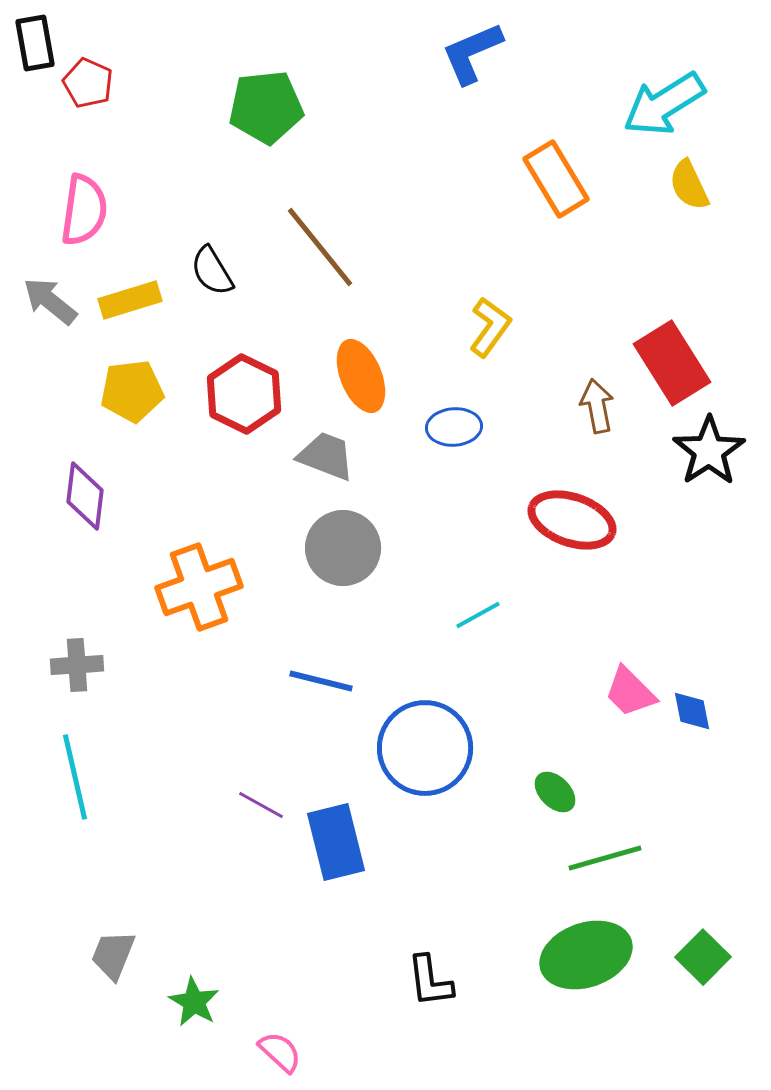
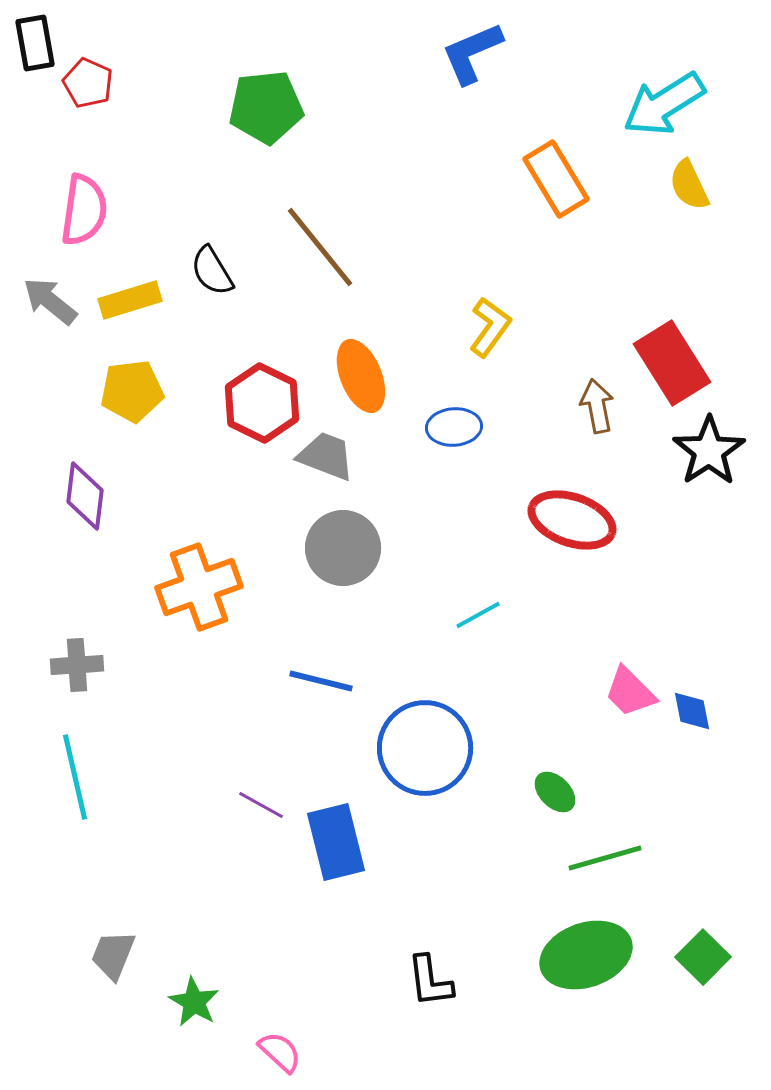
red hexagon at (244, 394): moved 18 px right, 9 px down
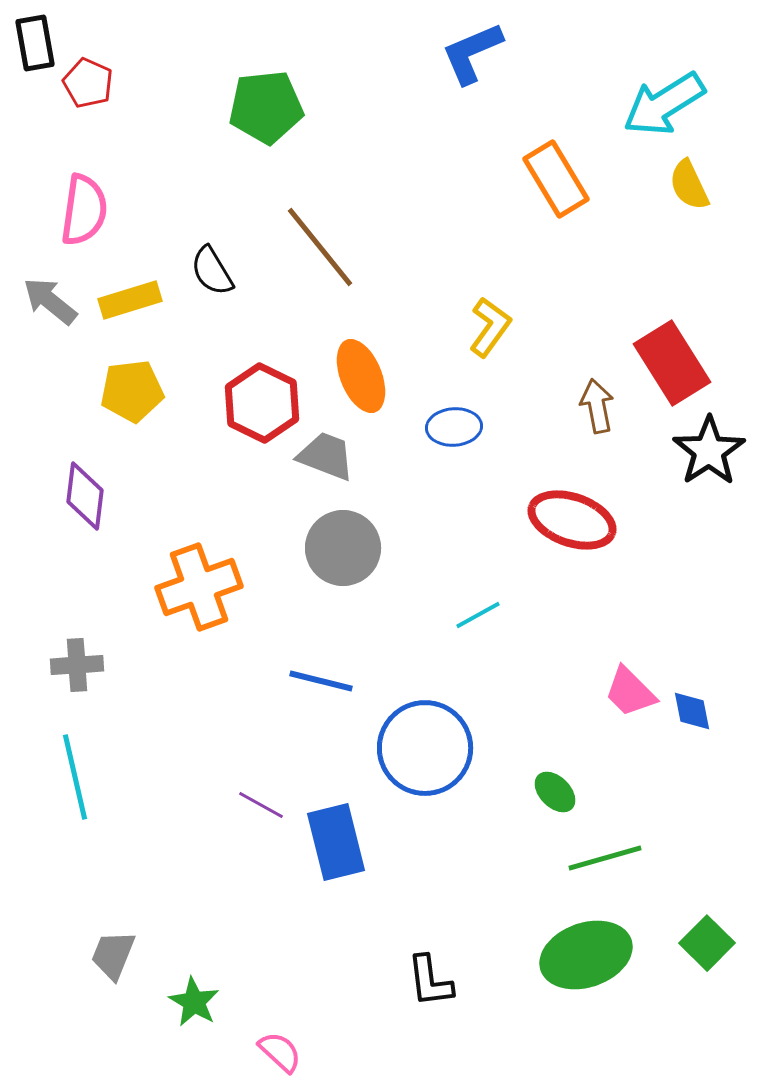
green square at (703, 957): moved 4 px right, 14 px up
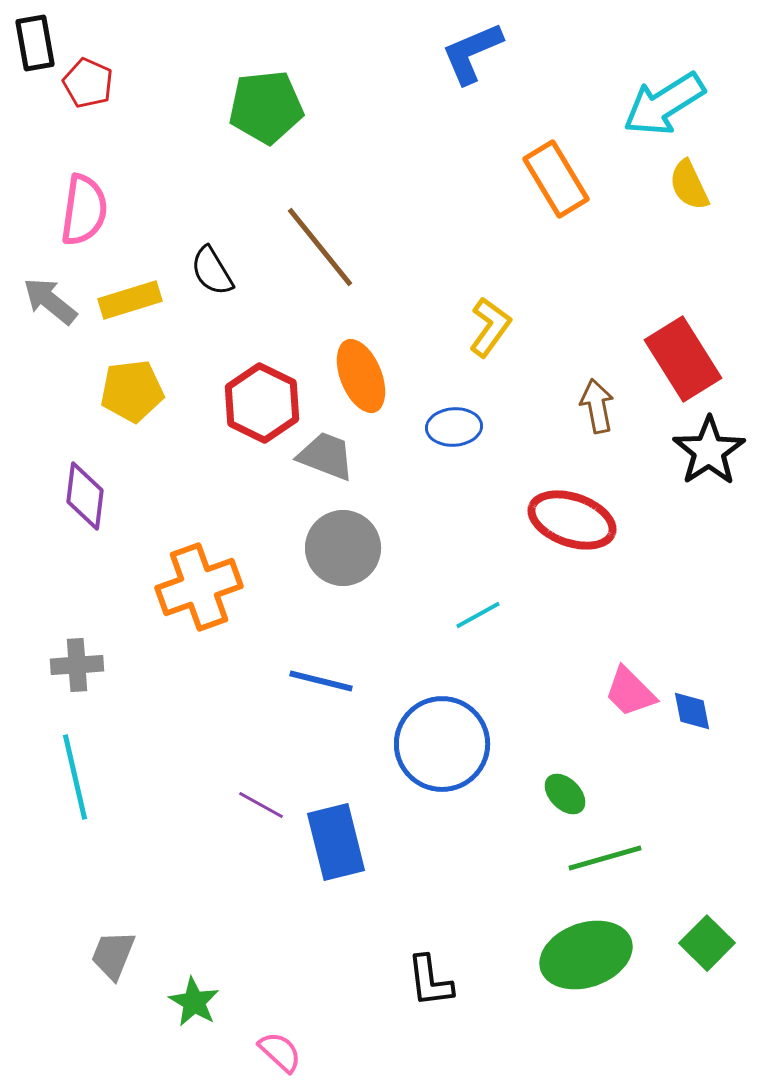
red rectangle at (672, 363): moved 11 px right, 4 px up
blue circle at (425, 748): moved 17 px right, 4 px up
green ellipse at (555, 792): moved 10 px right, 2 px down
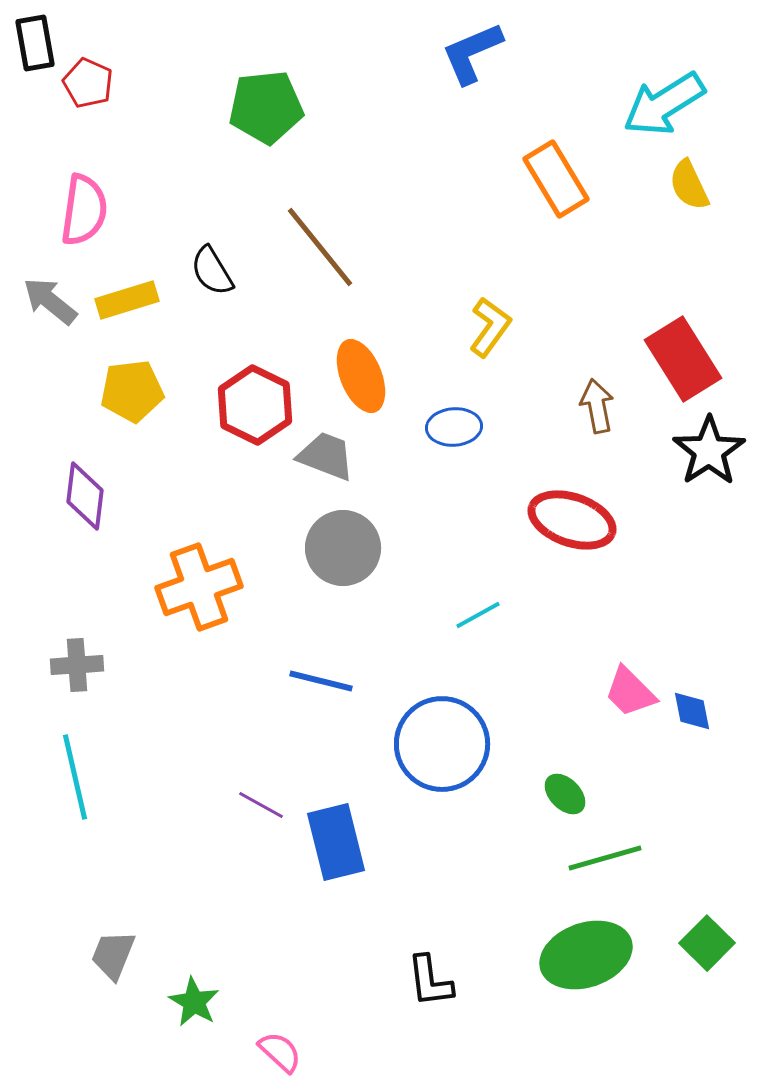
yellow rectangle at (130, 300): moved 3 px left
red hexagon at (262, 403): moved 7 px left, 2 px down
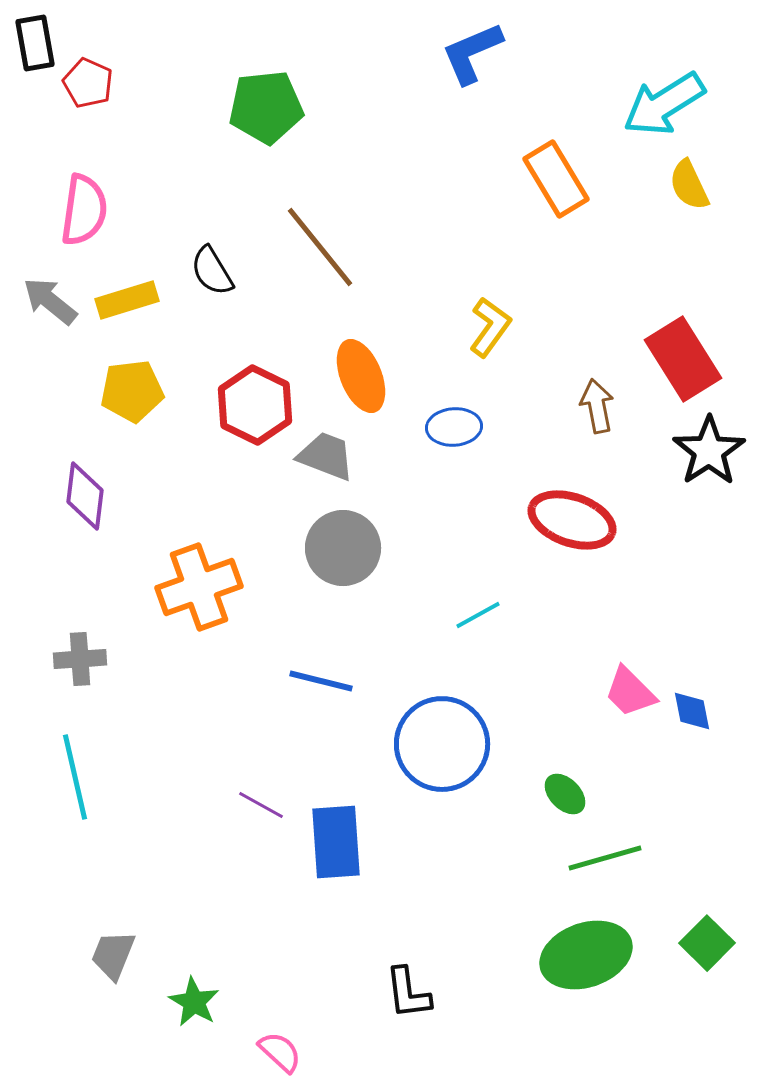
gray cross at (77, 665): moved 3 px right, 6 px up
blue rectangle at (336, 842): rotated 10 degrees clockwise
black L-shape at (430, 981): moved 22 px left, 12 px down
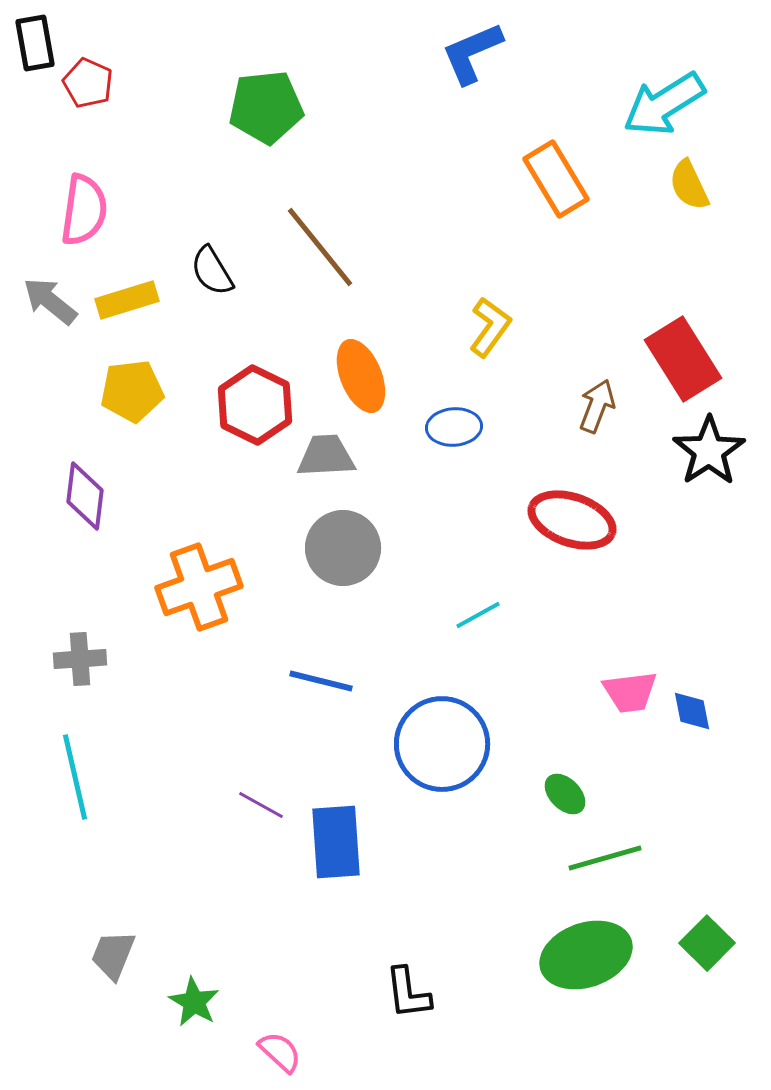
brown arrow at (597, 406): rotated 32 degrees clockwise
gray trapezoid at (326, 456): rotated 24 degrees counterclockwise
pink trapezoid at (630, 692): rotated 52 degrees counterclockwise
